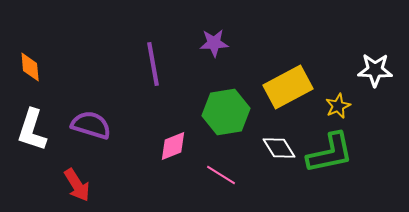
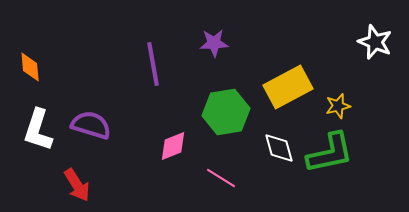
white star: moved 28 px up; rotated 20 degrees clockwise
yellow star: rotated 10 degrees clockwise
white L-shape: moved 6 px right
white diamond: rotated 16 degrees clockwise
pink line: moved 3 px down
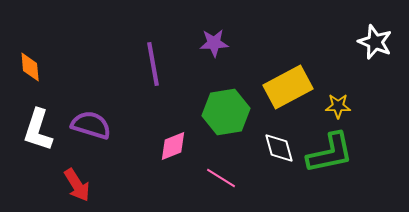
yellow star: rotated 15 degrees clockwise
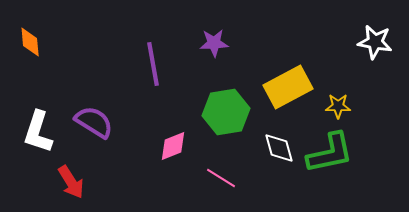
white star: rotated 12 degrees counterclockwise
orange diamond: moved 25 px up
purple semicircle: moved 3 px right, 3 px up; rotated 15 degrees clockwise
white L-shape: moved 2 px down
red arrow: moved 6 px left, 3 px up
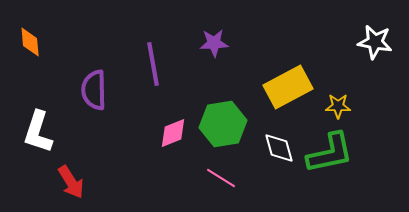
green hexagon: moved 3 px left, 12 px down
purple semicircle: moved 32 px up; rotated 123 degrees counterclockwise
pink diamond: moved 13 px up
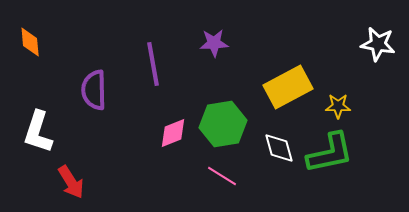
white star: moved 3 px right, 2 px down
pink line: moved 1 px right, 2 px up
